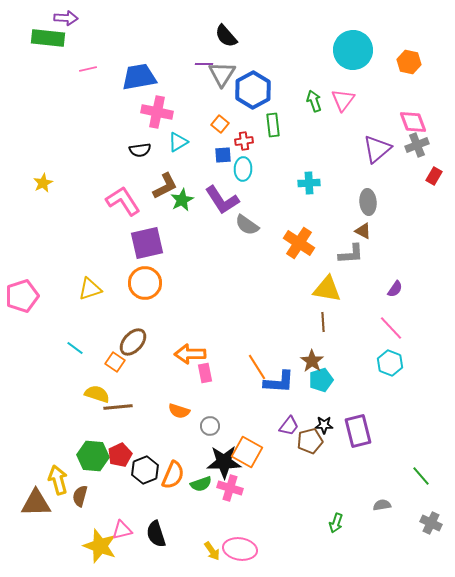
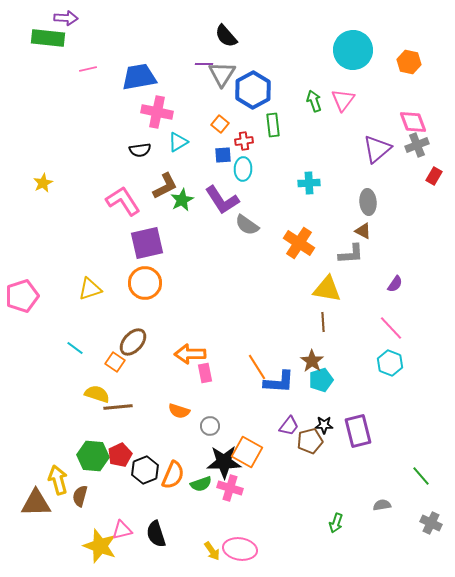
purple semicircle at (395, 289): moved 5 px up
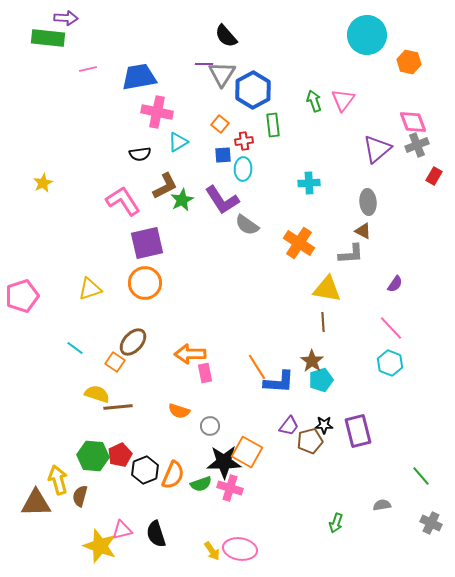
cyan circle at (353, 50): moved 14 px right, 15 px up
black semicircle at (140, 150): moved 4 px down
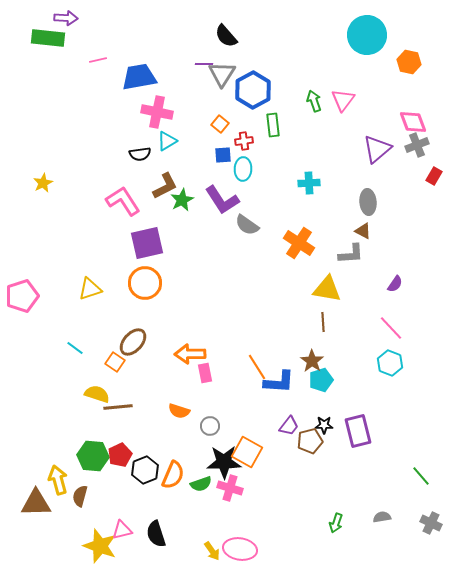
pink line at (88, 69): moved 10 px right, 9 px up
cyan triangle at (178, 142): moved 11 px left, 1 px up
gray semicircle at (382, 505): moved 12 px down
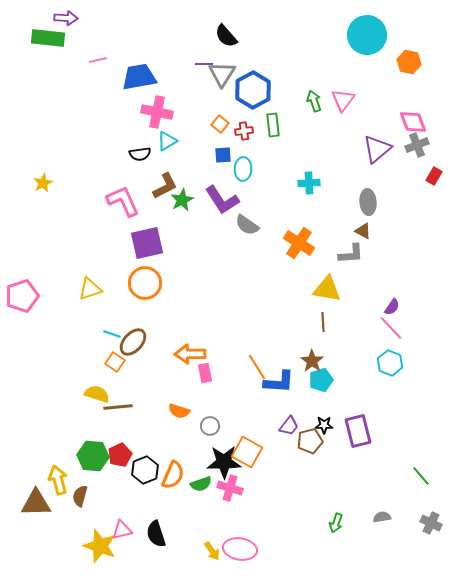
red cross at (244, 141): moved 10 px up
pink L-shape at (123, 201): rotated 9 degrees clockwise
purple semicircle at (395, 284): moved 3 px left, 23 px down
cyan line at (75, 348): moved 37 px right, 14 px up; rotated 18 degrees counterclockwise
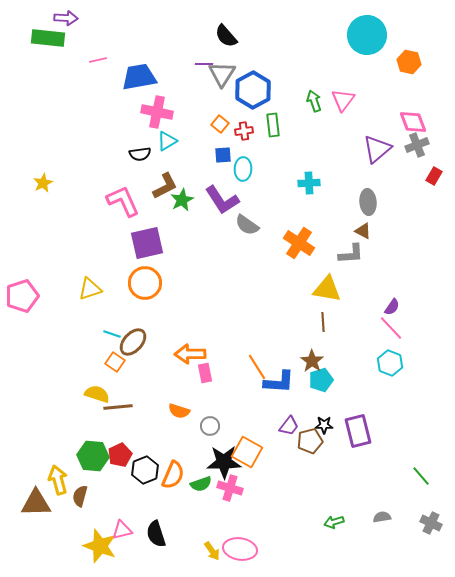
green arrow at (336, 523): moved 2 px left, 1 px up; rotated 54 degrees clockwise
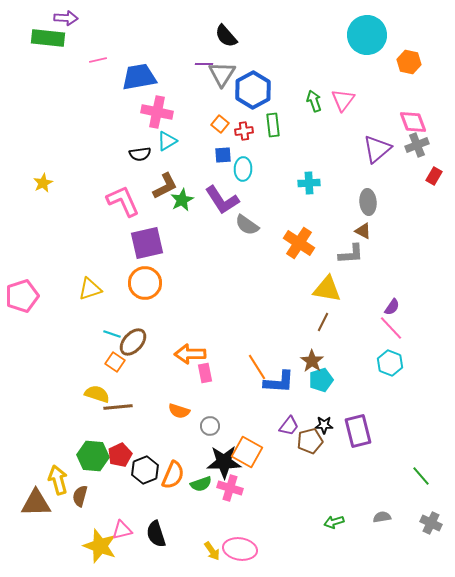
brown line at (323, 322): rotated 30 degrees clockwise
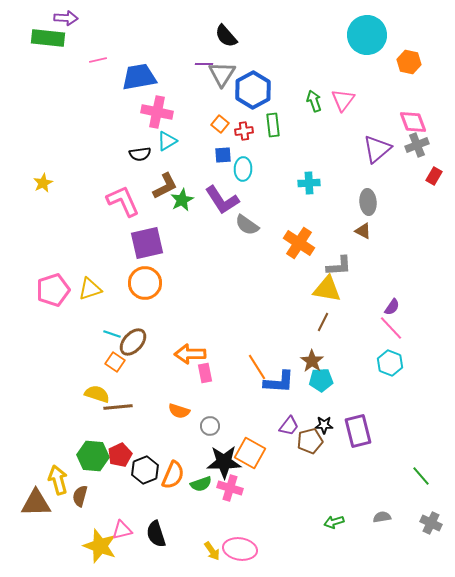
gray L-shape at (351, 254): moved 12 px left, 12 px down
pink pentagon at (22, 296): moved 31 px right, 6 px up
cyan pentagon at (321, 380): rotated 15 degrees clockwise
orange square at (247, 452): moved 3 px right, 1 px down
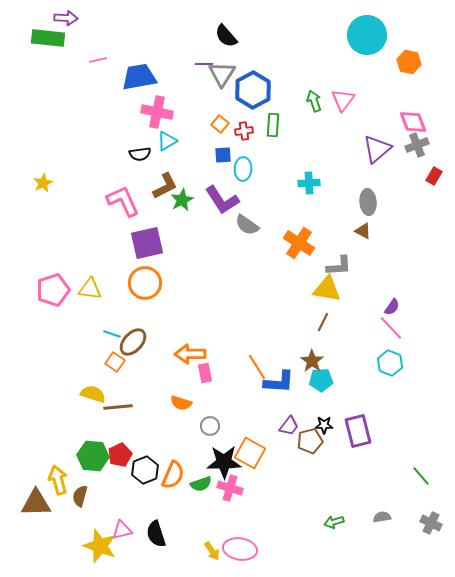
green rectangle at (273, 125): rotated 10 degrees clockwise
yellow triangle at (90, 289): rotated 25 degrees clockwise
yellow semicircle at (97, 394): moved 4 px left
orange semicircle at (179, 411): moved 2 px right, 8 px up
